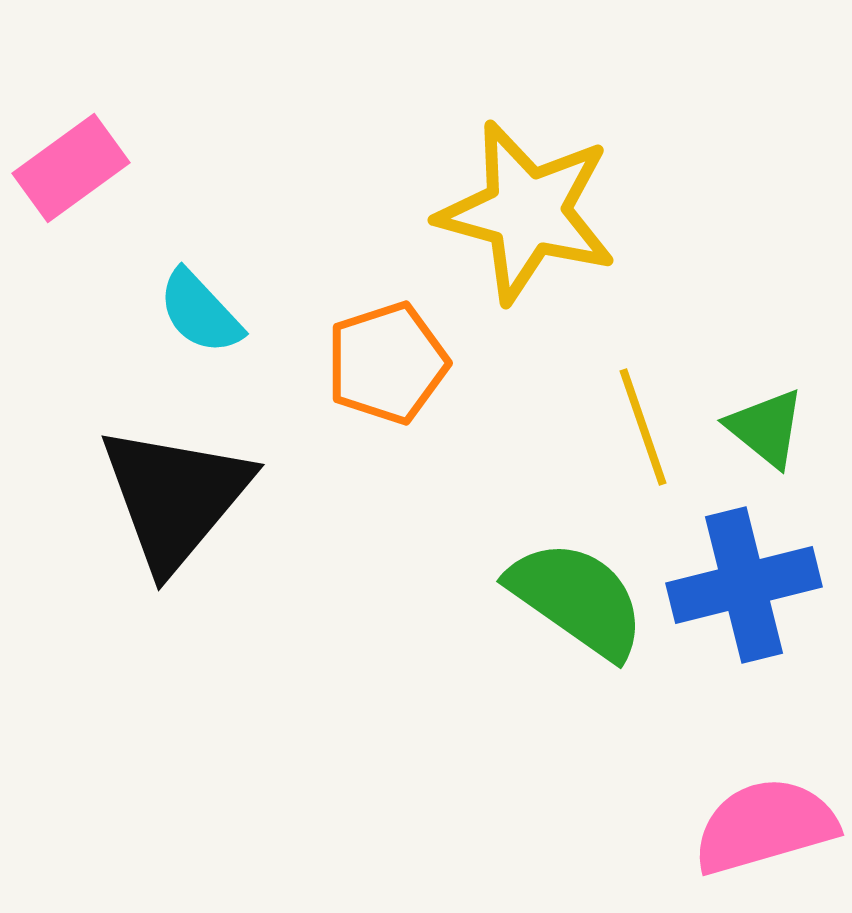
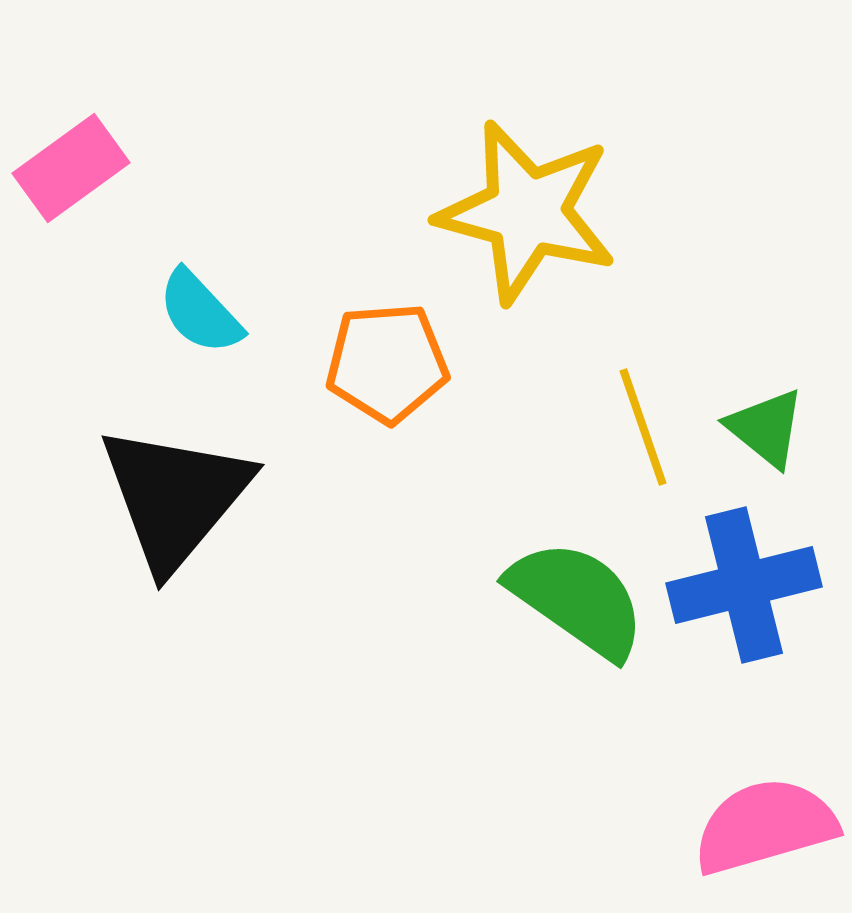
orange pentagon: rotated 14 degrees clockwise
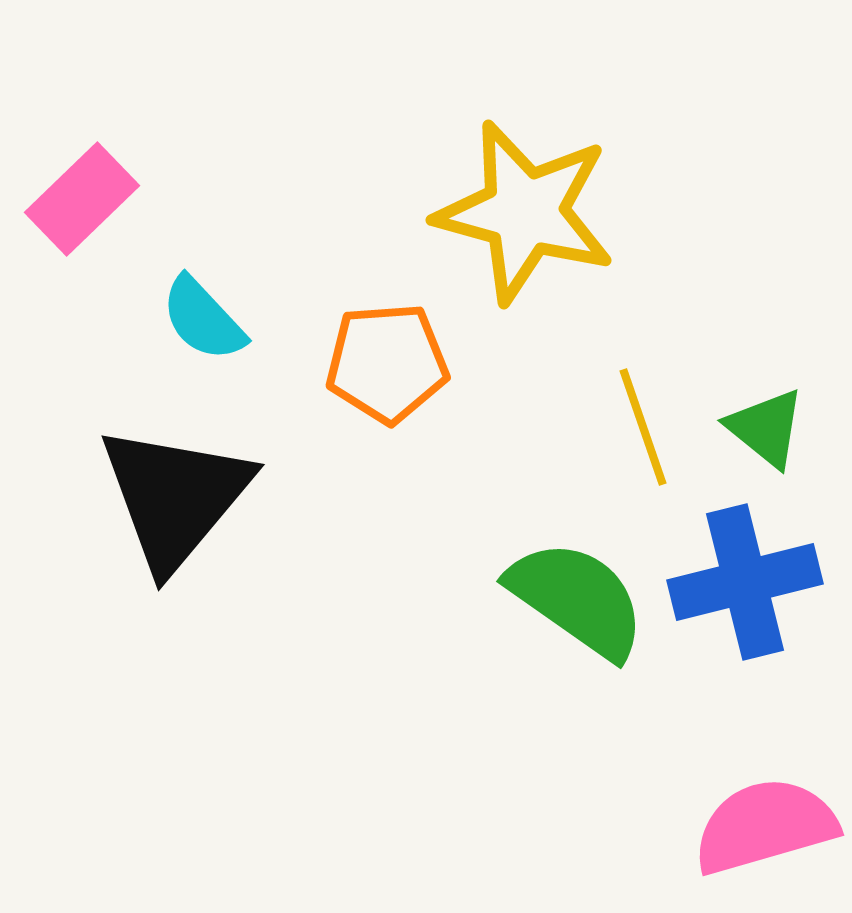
pink rectangle: moved 11 px right, 31 px down; rotated 8 degrees counterclockwise
yellow star: moved 2 px left
cyan semicircle: moved 3 px right, 7 px down
blue cross: moved 1 px right, 3 px up
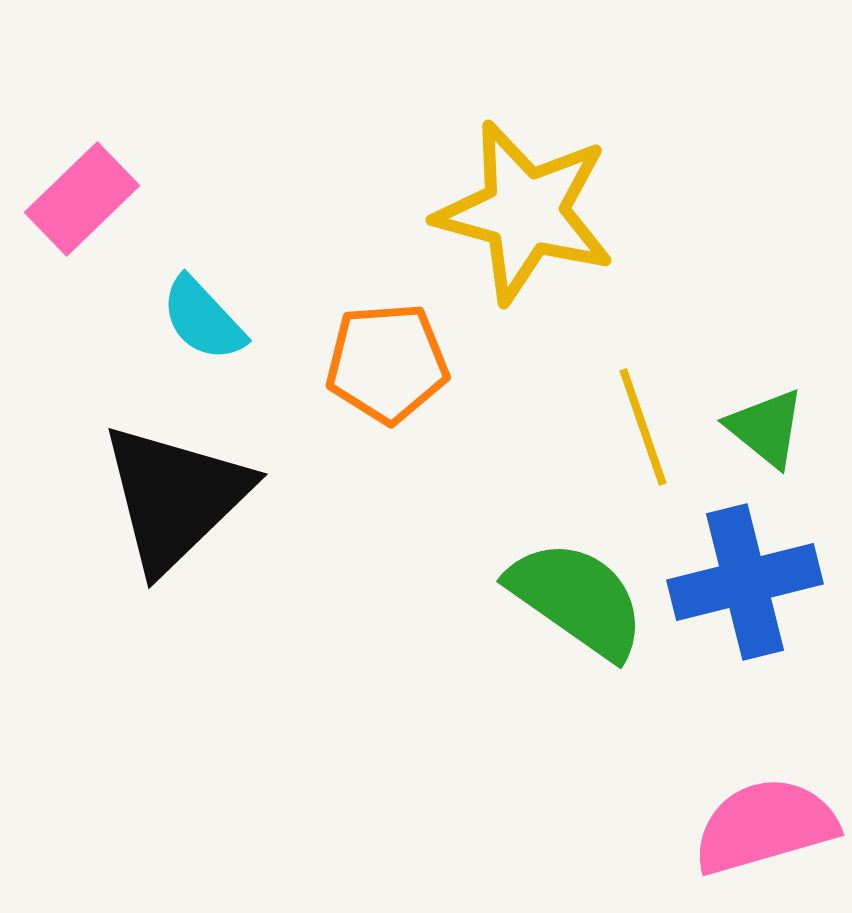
black triangle: rotated 6 degrees clockwise
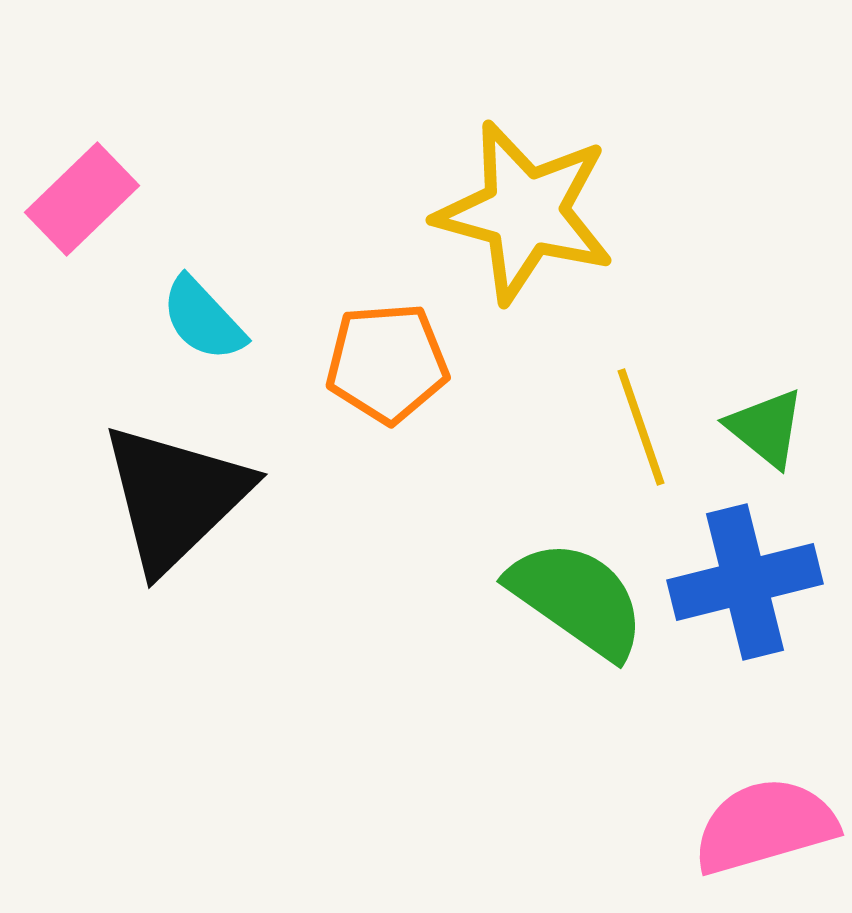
yellow line: moved 2 px left
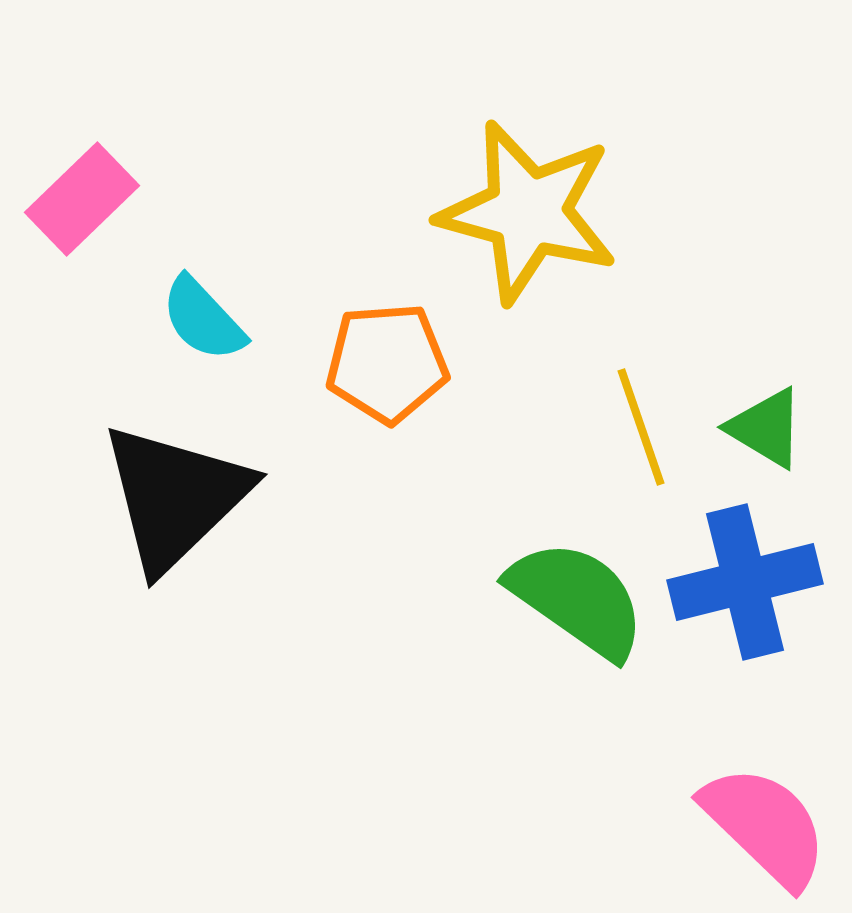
yellow star: moved 3 px right
green triangle: rotated 8 degrees counterclockwise
pink semicircle: rotated 60 degrees clockwise
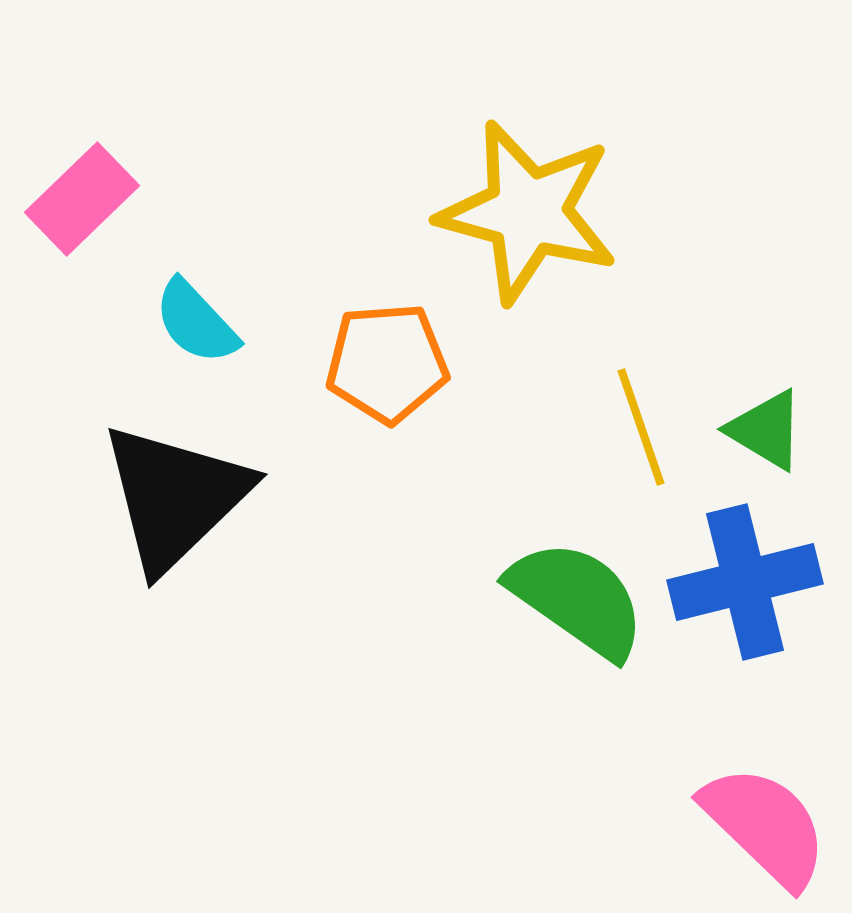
cyan semicircle: moved 7 px left, 3 px down
green triangle: moved 2 px down
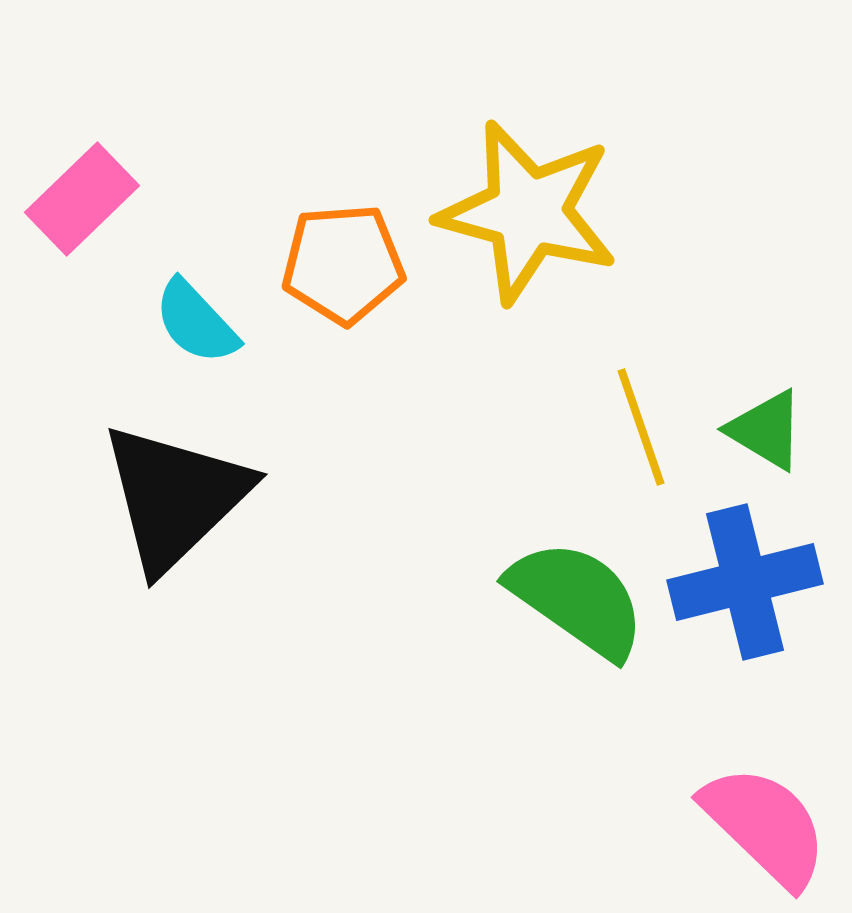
orange pentagon: moved 44 px left, 99 px up
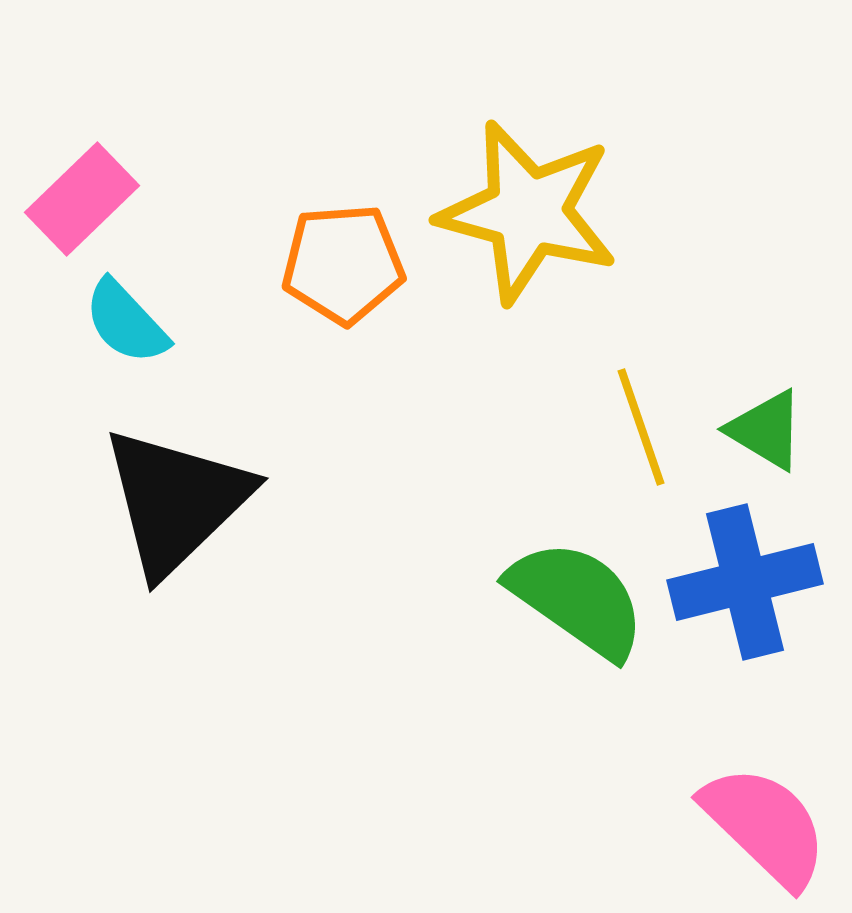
cyan semicircle: moved 70 px left
black triangle: moved 1 px right, 4 px down
